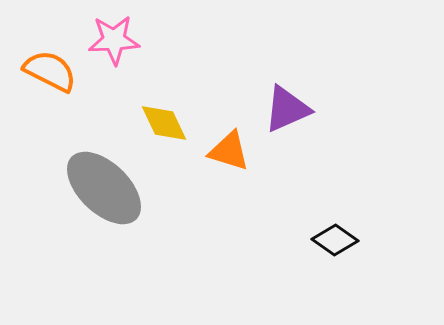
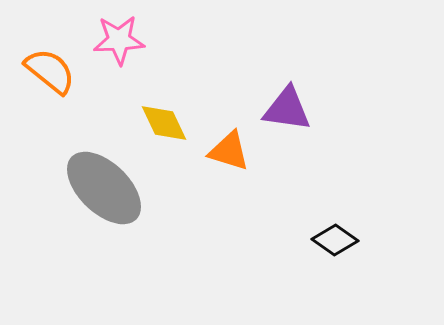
pink star: moved 5 px right
orange semicircle: rotated 12 degrees clockwise
purple triangle: rotated 32 degrees clockwise
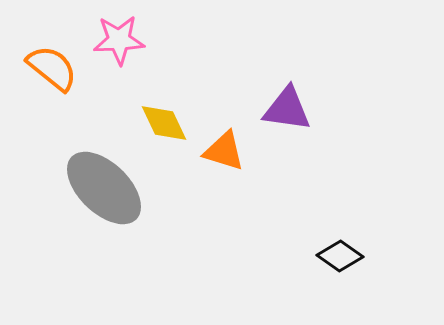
orange semicircle: moved 2 px right, 3 px up
orange triangle: moved 5 px left
black diamond: moved 5 px right, 16 px down
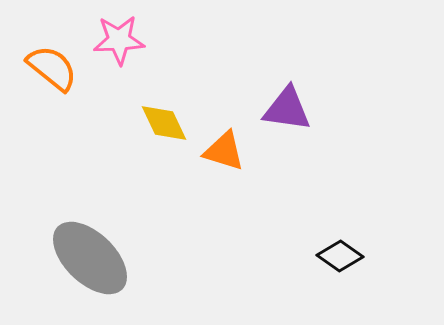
gray ellipse: moved 14 px left, 70 px down
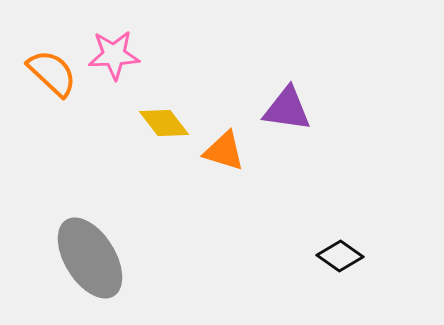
pink star: moved 5 px left, 15 px down
orange semicircle: moved 5 px down; rotated 4 degrees clockwise
yellow diamond: rotated 12 degrees counterclockwise
gray ellipse: rotated 14 degrees clockwise
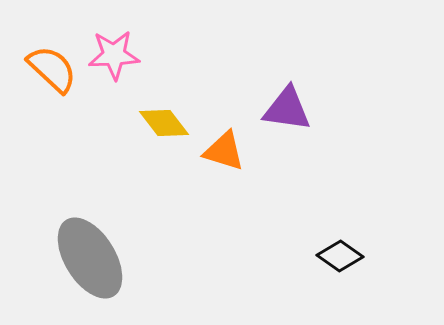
orange semicircle: moved 4 px up
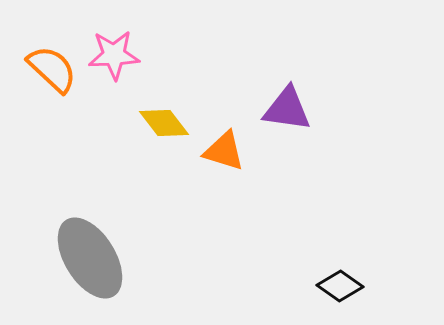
black diamond: moved 30 px down
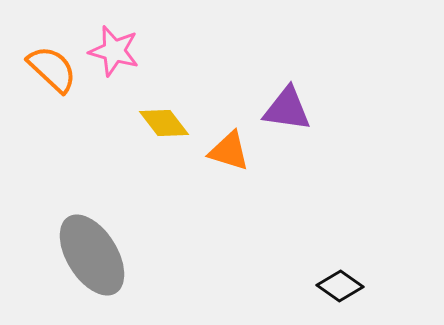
pink star: moved 4 px up; rotated 18 degrees clockwise
orange triangle: moved 5 px right
gray ellipse: moved 2 px right, 3 px up
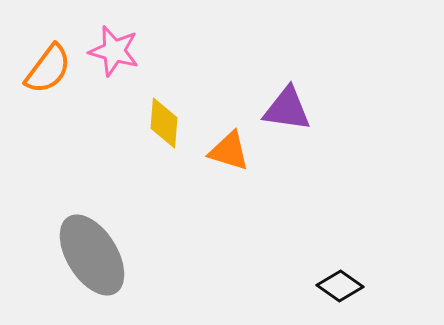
orange semicircle: moved 4 px left; rotated 84 degrees clockwise
yellow diamond: rotated 42 degrees clockwise
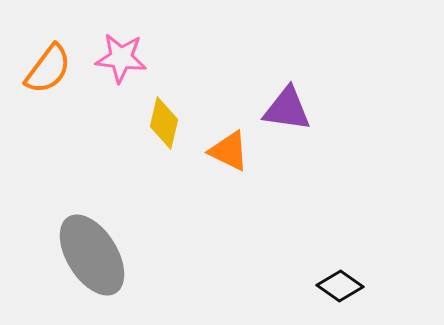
pink star: moved 7 px right, 7 px down; rotated 9 degrees counterclockwise
yellow diamond: rotated 9 degrees clockwise
orange triangle: rotated 9 degrees clockwise
